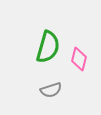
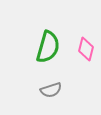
pink diamond: moved 7 px right, 10 px up
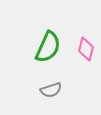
green semicircle: rotated 8 degrees clockwise
